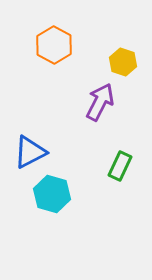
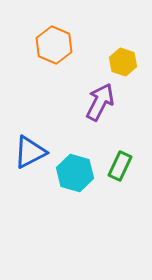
orange hexagon: rotated 6 degrees counterclockwise
cyan hexagon: moved 23 px right, 21 px up
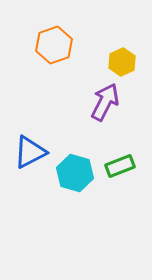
orange hexagon: rotated 18 degrees clockwise
yellow hexagon: moved 1 px left; rotated 16 degrees clockwise
purple arrow: moved 5 px right
green rectangle: rotated 44 degrees clockwise
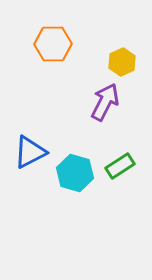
orange hexagon: moved 1 px left, 1 px up; rotated 18 degrees clockwise
green rectangle: rotated 12 degrees counterclockwise
